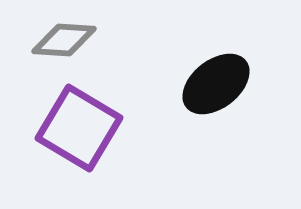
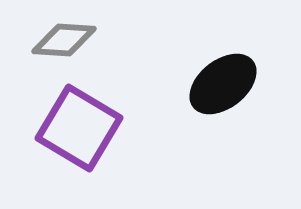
black ellipse: moved 7 px right
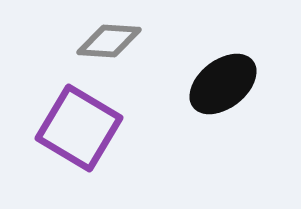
gray diamond: moved 45 px right, 1 px down
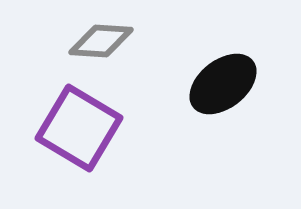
gray diamond: moved 8 px left
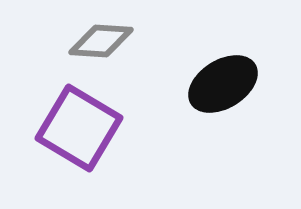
black ellipse: rotated 6 degrees clockwise
